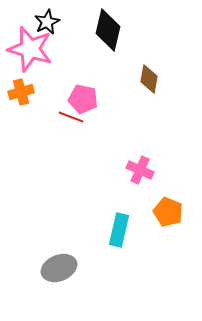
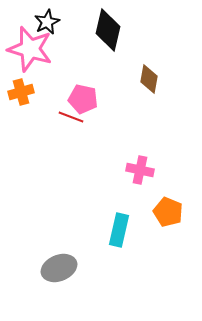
pink cross: rotated 12 degrees counterclockwise
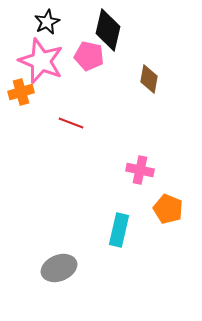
pink star: moved 11 px right, 12 px down; rotated 6 degrees clockwise
pink pentagon: moved 6 px right, 43 px up
red line: moved 6 px down
orange pentagon: moved 3 px up
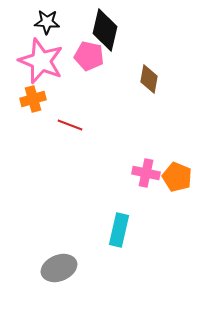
black star: rotated 30 degrees clockwise
black diamond: moved 3 px left
orange cross: moved 12 px right, 7 px down
red line: moved 1 px left, 2 px down
pink cross: moved 6 px right, 3 px down
orange pentagon: moved 9 px right, 32 px up
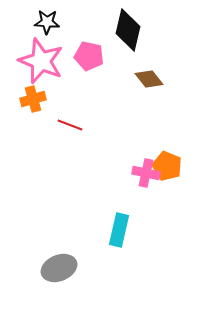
black diamond: moved 23 px right
brown diamond: rotated 48 degrees counterclockwise
orange pentagon: moved 10 px left, 11 px up
